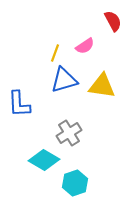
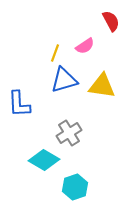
red semicircle: moved 2 px left
cyan hexagon: moved 4 px down
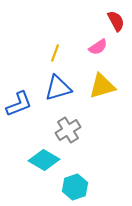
red semicircle: moved 5 px right
pink semicircle: moved 13 px right, 1 px down
blue triangle: moved 6 px left, 8 px down
yellow triangle: rotated 24 degrees counterclockwise
blue L-shape: rotated 108 degrees counterclockwise
gray cross: moved 1 px left, 3 px up
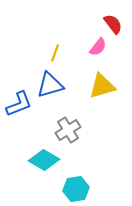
red semicircle: moved 3 px left, 3 px down; rotated 10 degrees counterclockwise
pink semicircle: rotated 18 degrees counterclockwise
blue triangle: moved 8 px left, 3 px up
cyan hexagon: moved 1 px right, 2 px down; rotated 10 degrees clockwise
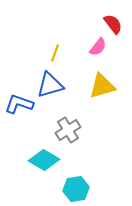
blue L-shape: rotated 140 degrees counterclockwise
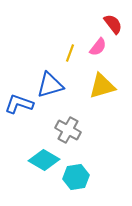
yellow line: moved 15 px right
gray cross: rotated 30 degrees counterclockwise
cyan hexagon: moved 12 px up
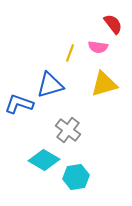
pink semicircle: rotated 60 degrees clockwise
yellow triangle: moved 2 px right, 2 px up
gray cross: rotated 10 degrees clockwise
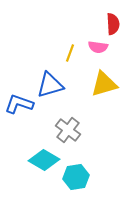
red semicircle: rotated 35 degrees clockwise
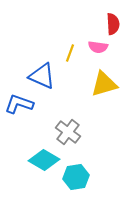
blue triangle: moved 8 px left, 9 px up; rotated 40 degrees clockwise
gray cross: moved 2 px down
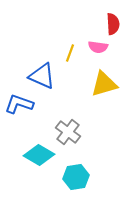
cyan diamond: moved 5 px left, 5 px up
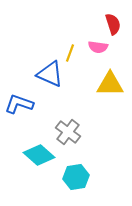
red semicircle: rotated 15 degrees counterclockwise
blue triangle: moved 8 px right, 2 px up
yellow triangle: moved 6 px right; rotated 16 degrees clockwise
cyan diamond: rotated 12 degrees clockwise
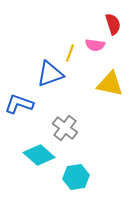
pink semicircle: moved 3 px left, 2 px up
blue triangle: rotated 44 degrees counterclockwise
yellow triangle: rotated 12 degrees clockwise
gray cross: moved 3 px left, 4 px up
